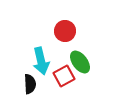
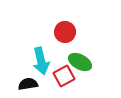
red circle: moved 1 px down
green ellipse: rotated 25 degrees counterclockwise
black semicircle: moved 2 px left; rotated 96 degrees counterclockwise
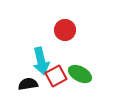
red circle: moved 2 px up
green ellipse: moved 12 px down
red square: moved 8 px left
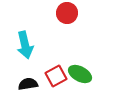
red circle: moved 2 px right, 17 px up
cyan arrow: moved 16 px left, 16 px up
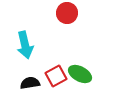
black semicircle: moved 2 px right, 1 px up
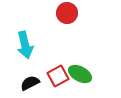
red square: moved 2 px right
black semicircle: rotated 18 degrees counterclockwise
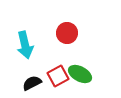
red circle: moved 20 px down
black semicircle: moved 2 px right
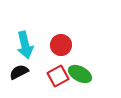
red circle: moved 6 px left, 12 px down
black semicircle: moved 13 px left, 11 px up
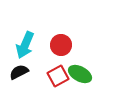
cyan arrow: rotated 36 degrees clockwise
